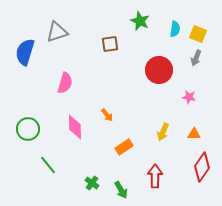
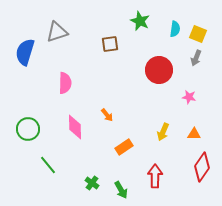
pink semicircle: rotated 15 degrees counterclockwise
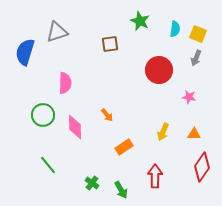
green circle: moved 15 px right, 14 px up
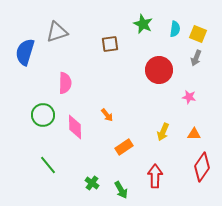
green star: moved 3 px right, 3 px down
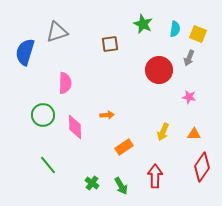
gray arrow: moved 7 px left
orange arrow: rotated 56 degrees counterclockwise
green arrow: moved 4 px up
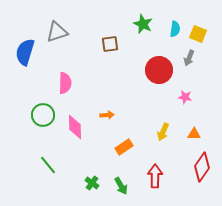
pink star: moved 4 px left
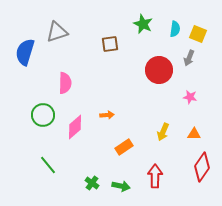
pink star: moved 5 px right
pink diamond: rotated 50 degrees clockwise
green arrow: rotated 48 degrees counterclockwise
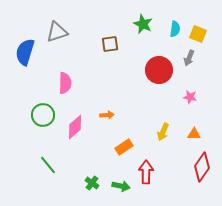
red arrow: moved 9 px left, 4 px up
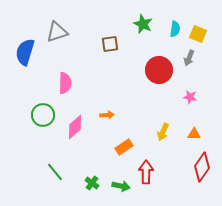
green line: moved 7 px right, 7 px down
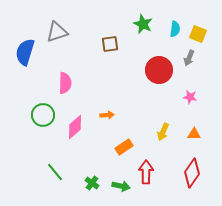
red diamond: moved 10 px left, 6 px down
